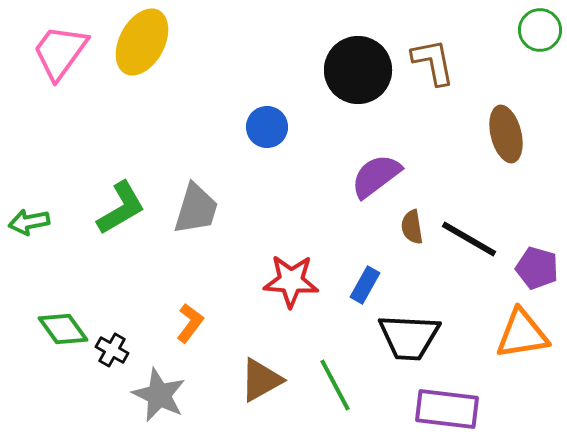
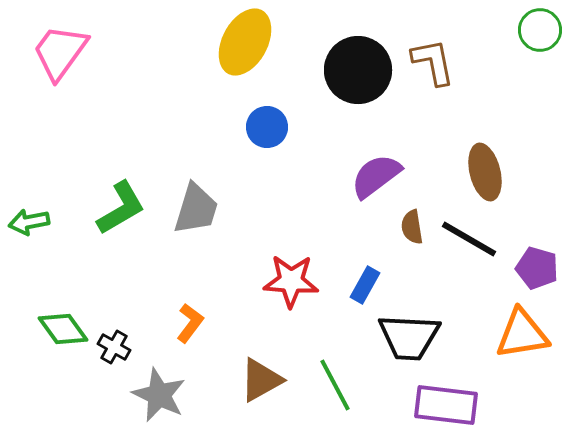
yellow ellipse: moved 103 px right
brown ellipse: moved 21 px left, 38 px down
black cross: moved 2 px right, 3 px up
purple rectangle: moved 1 px left, 4 px up
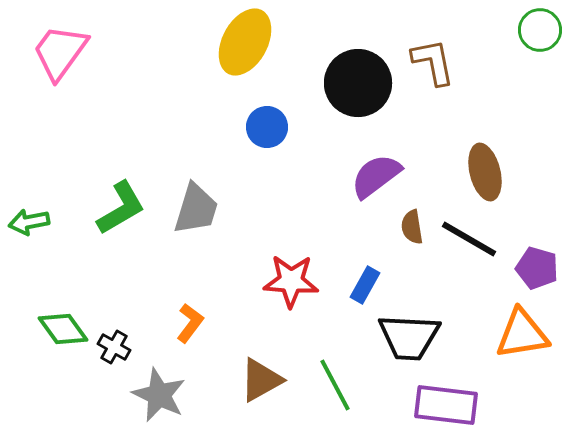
black circle: moved 13 px down
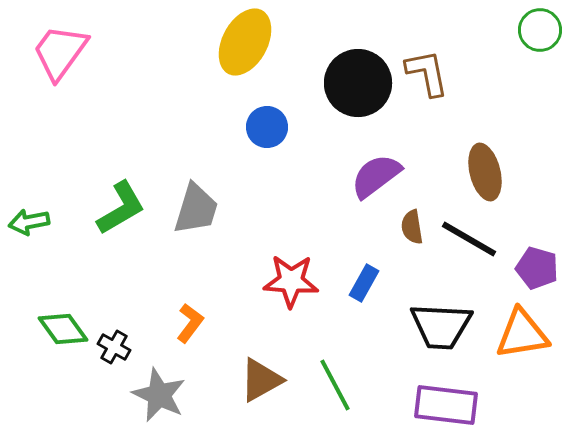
brown L-shape: moved 6 px left, 11 px down
blue rectangle: moved 1 px left, 2 px up
black trapezoid: moved 32 px right, 11 px up
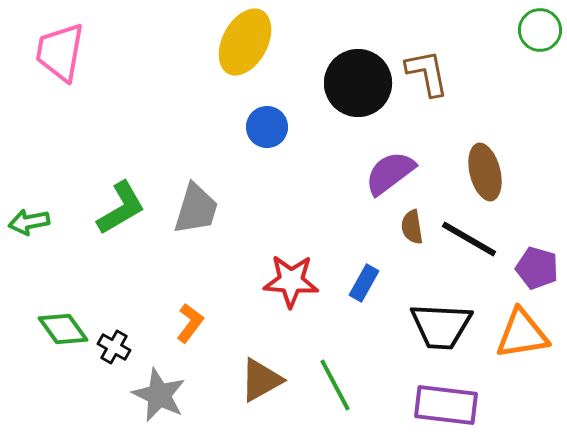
pink trapezoid: rotated 26 degrees counterclockwise
purple semicircle: moved 14 px right, 3 px up
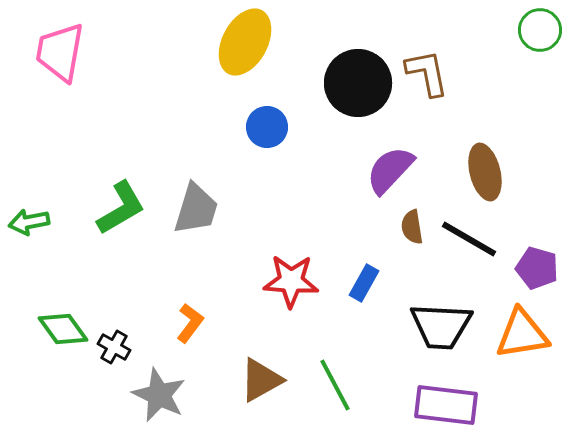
purple semicircle: moved 3 px up; rotated 10 degrees counterclockwise
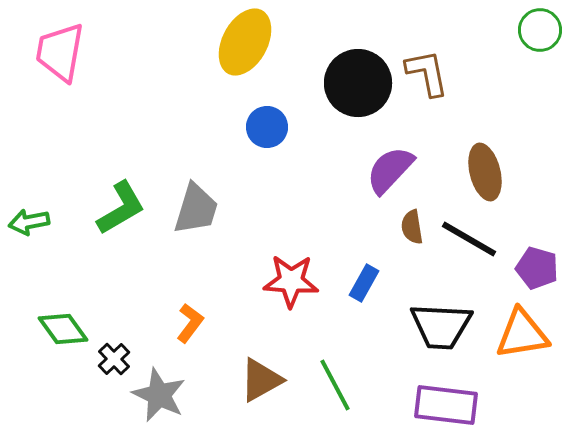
black cross: moved 12 px down; rotated 16 degrees clockwise
